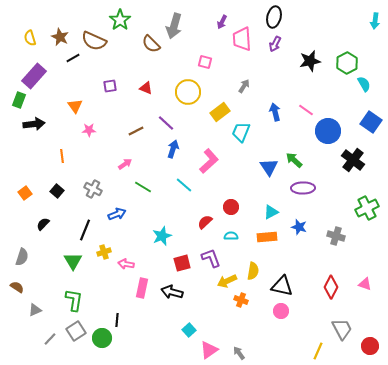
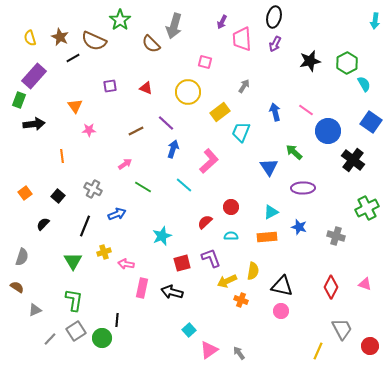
green arrow at (294, 160): moved 8 px up
black square at (57, 191): moved 1 px right, 5 px down
black line at (85, 230): moved 4 px up
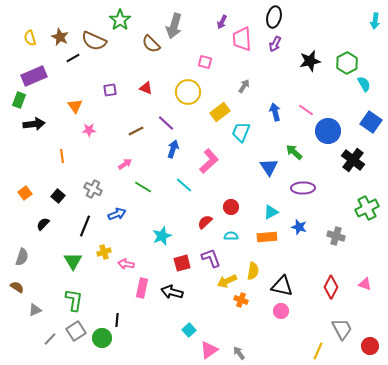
purple rectangle at (34, 76): rotated 25 degrees clockwise
purple square at (110, 86): moved 4 px down
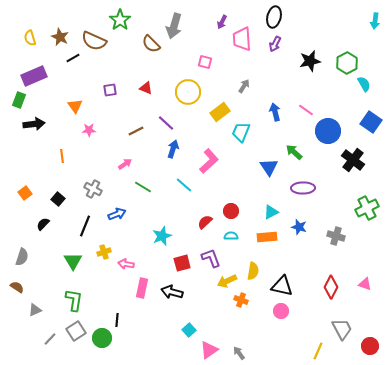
black square at (58, 196): moved 3 px down
red circle at (231, 207): moved 4 px down
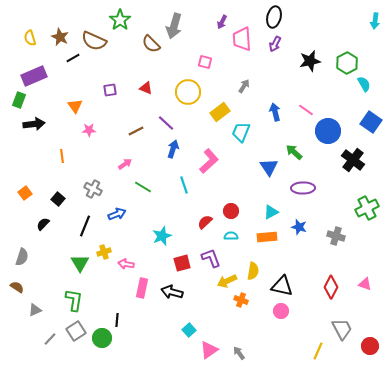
cyan line at (184, 185): rotated 30 degrees clockwise
green triangle at (73, 261): moved 7 px right, 2 px down
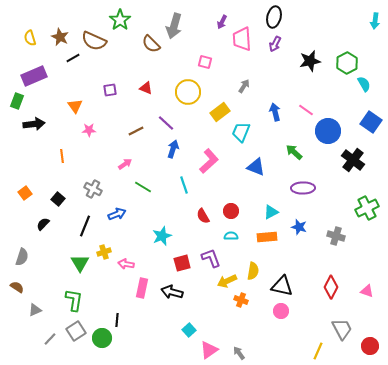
green rectangle at (19, 100): moved 2 px left, 1 px down
blue triangle at (269, 167): moved 13 px left; rotated 36 degrees counterclockwise
red semicircle at (205, 222): moved 2 px left, 6 px up; rotated 77 degrees counterclockwise
pink triangle at (365, 284): moved 2 px right, 7 px down
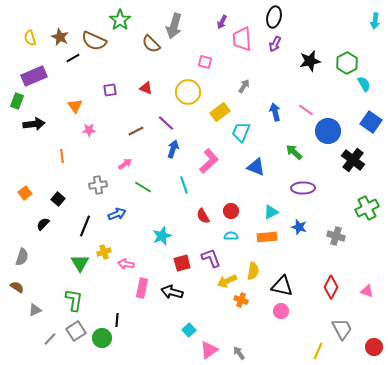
gray cross at (93, 189): moved 5 px right, 4 px up; rotated 36 degrees counterclockwise
red circle at (370, 346): moved 4 px right, 1 px down
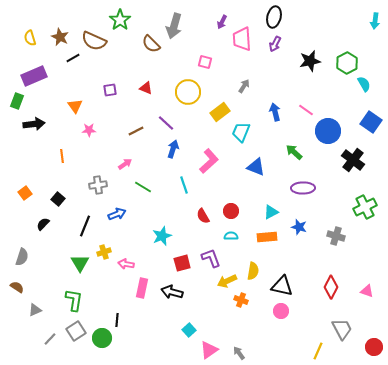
green cross at (367, 208): moved 2 px left, 1 px up
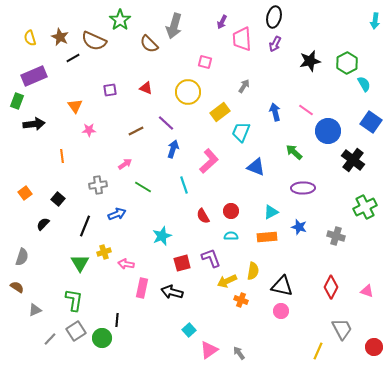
brown semicircle at (151, 44): moved 2 px left
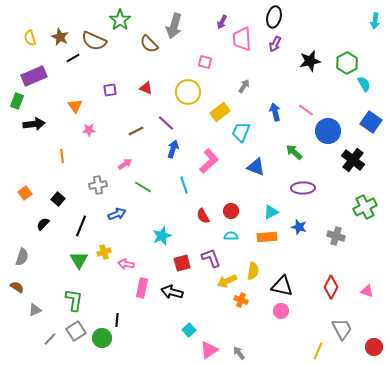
black line at (85, 226): moved 4 px left
green triangle at (80, 263): moved 1 px left, 3 px up
